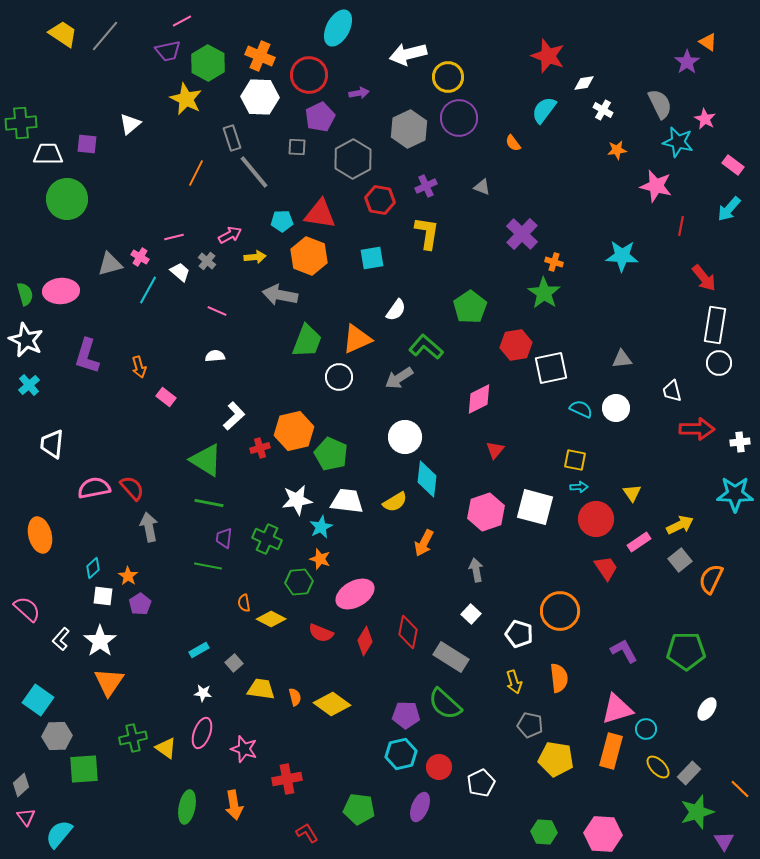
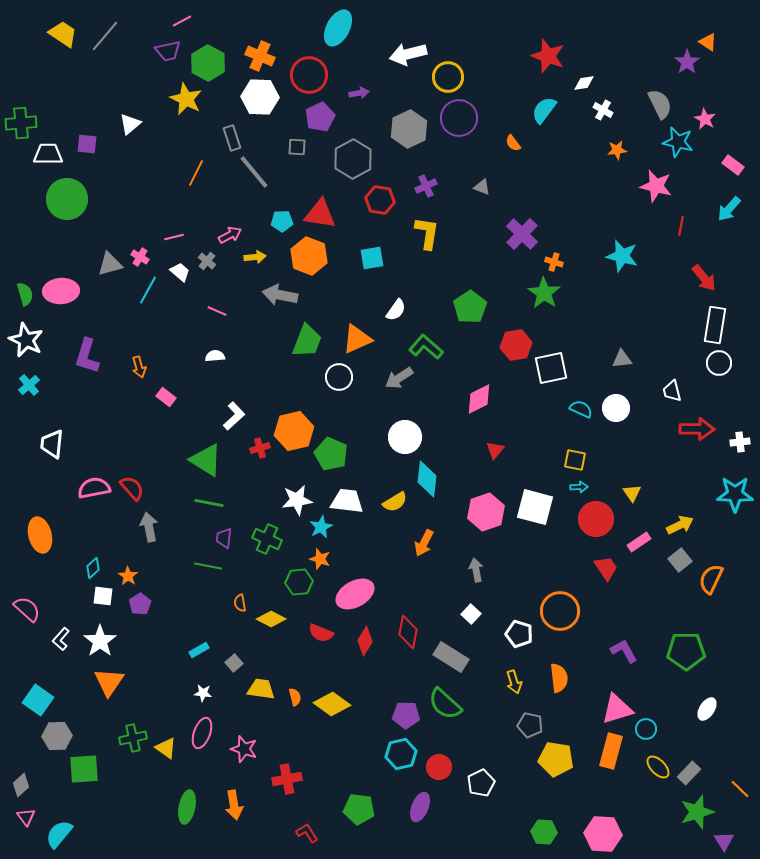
cyan star at (622, 256): rotated 12 degrees clockwise
orange semicircle at (244, 603): moved 4 px left
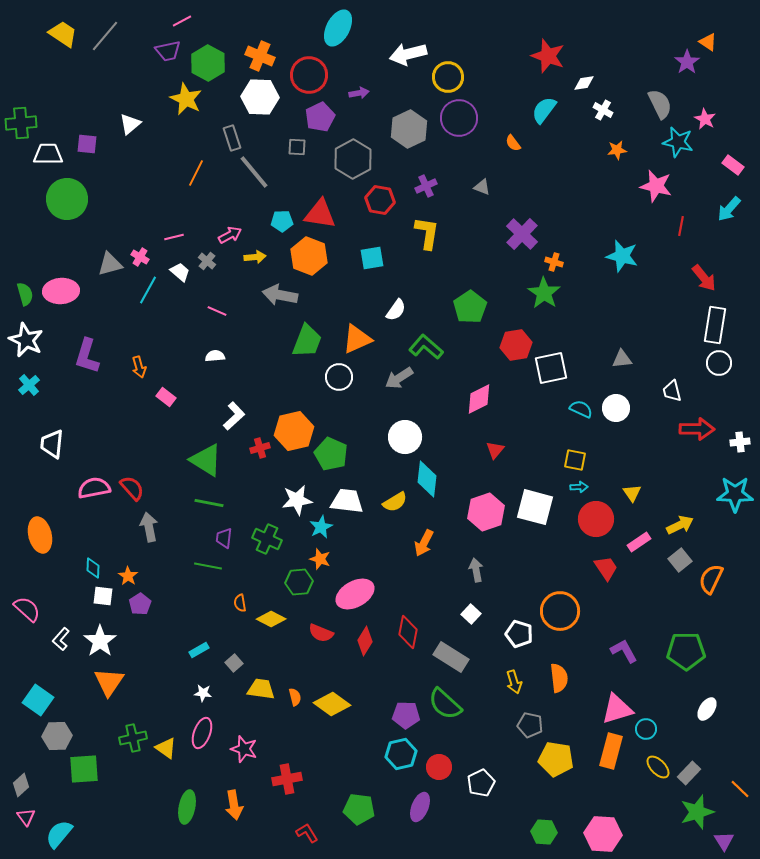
cyan diamond at (93, 568): rotated 45 degrees counterclockwise
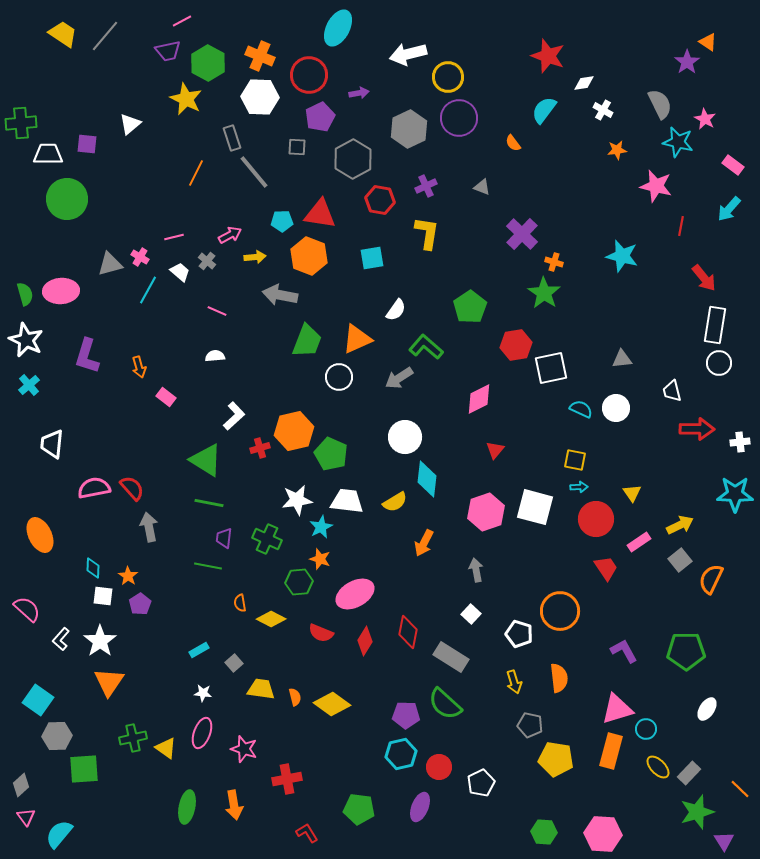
orange ellipse at (40, 535): rotated 12 degrees counterclockwise
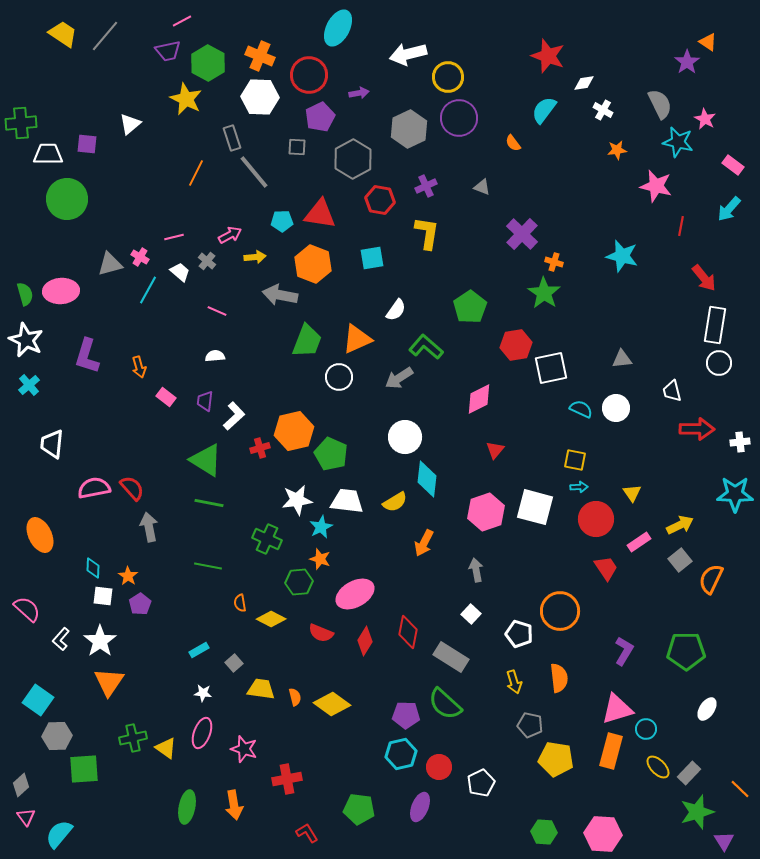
orange hexagon at (309, 256): moved 4 px right, 8 px down
purple trapezoid at (224, 538): moved 19 px left, 137 px up
purple L-shape at (624, 651): rotated 60 degrees clockwise
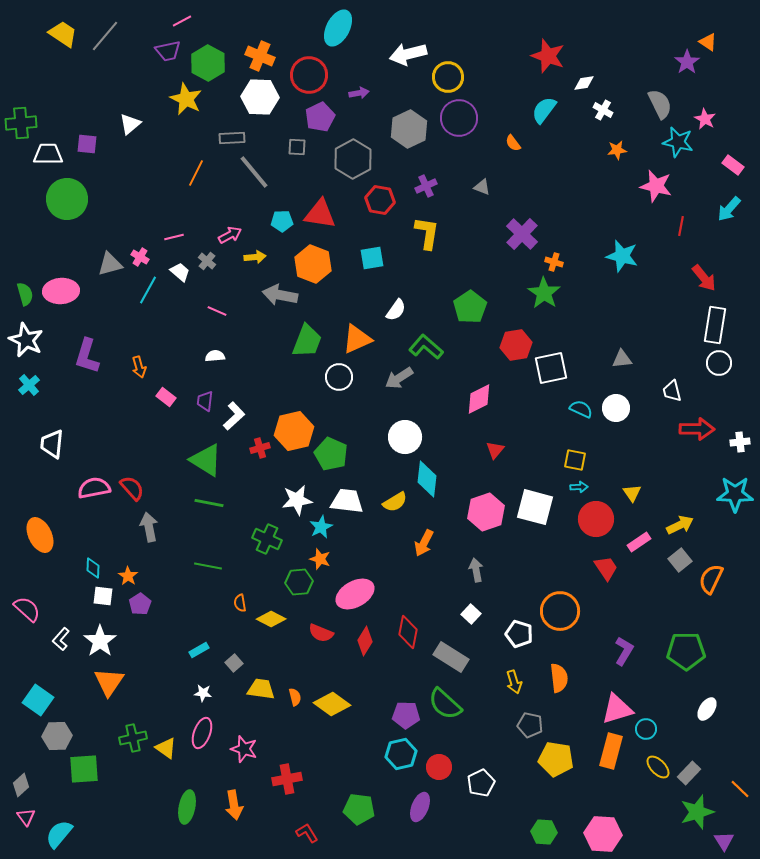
gray rectangle at (232, 138): rotated 75 degrees counterclockwise
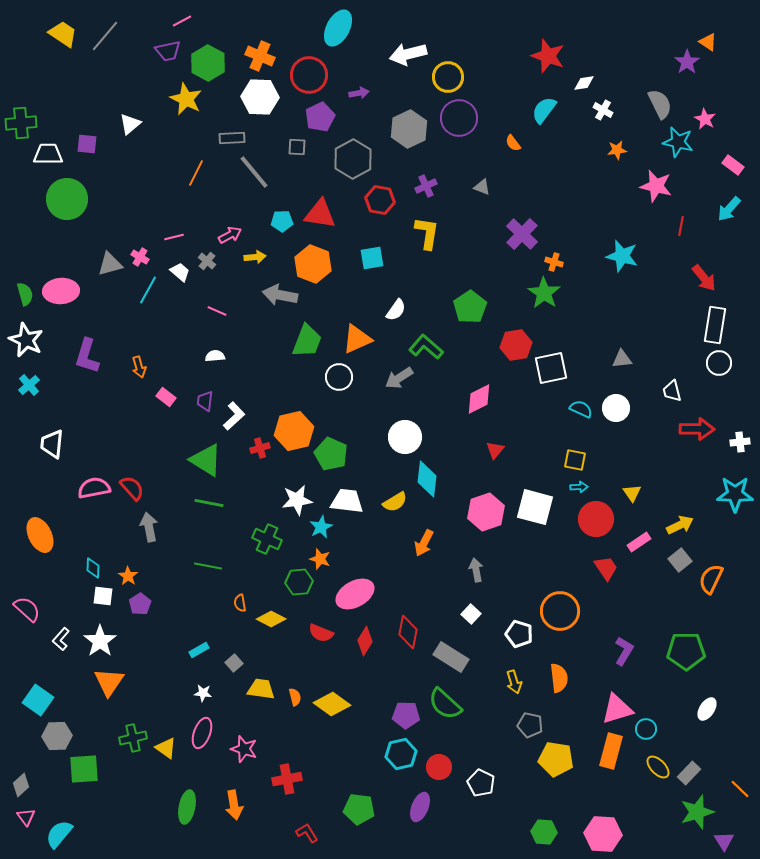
white pentagon at (481, 783): rotated 20 degrees counterclockwise
